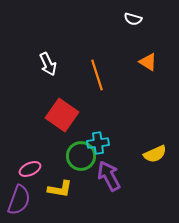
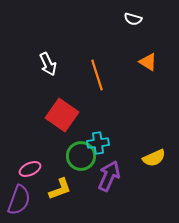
yellow semicircle: moved 1 px left, 4 px down
purple arrow: rotated 52 degrees clockwise
yellow L-shape: rotated 30 degrees counterclockwise
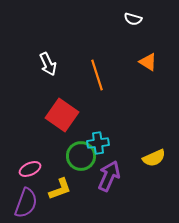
purple semicircle: moved 7 px right, 3 px down
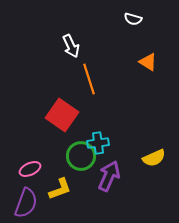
white arrow: moved 23 px right, 18 px up
orange line: moved 8 px left, 4 px down
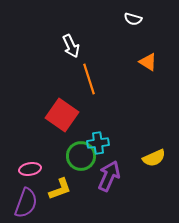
pink ellipse: rotated 15 degrees clockwise
